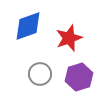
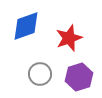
blue diamond: moved 2 px left
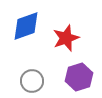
red star: moved 3 px left
gray circle: moved 8 px left, 7 px down
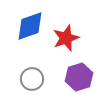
blue diamond: moved 4 px right
gray circle: moved 2 px up
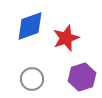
purple hexagon: moved 3 px right
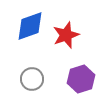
red star: moved 3 px up
purple hexagon: moved 1 px left, 2 px down
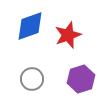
red star: moved 2 px right
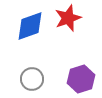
red star: moved 17 px up
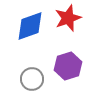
purple hexagon: moved 13 px left, 13 px up
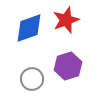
red star: moved 2 px left, 2 px down
blue diamond: moved 1 px left, 2 px down
